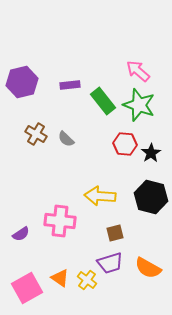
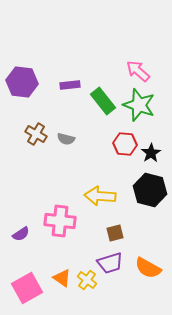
purple hexagon: rotated 20 degrees clockwise
gray semicircle: rotated 30 degrees counterclockwise
black hexagon: moved 1 px left, 7 px up
orange triangle: moved 2 px right
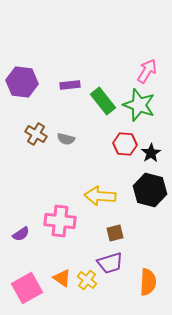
pink arrow: moved 9 px right; rotated 80 degrees clockwise
orange semicircle: moved 14 px down; rotated 116 degrees counterclockwise
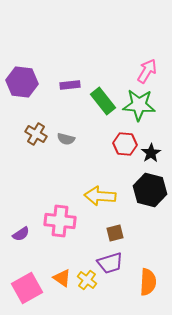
green star: rotated 16 degrees counterclockwise
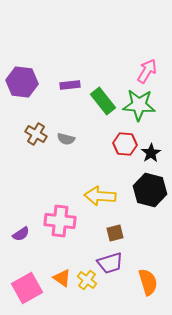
orange semicircle: rotated 20 degrees counterclockwise
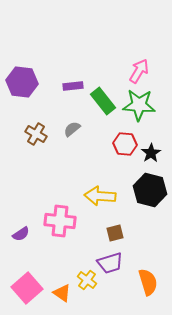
pink arrow: moved 8 px left
purple rectangle: moved 3 px right, 1 px down
gray semicircle: moved 6 px right, 10 px up; rotated 126 degrees clockwise
orange triangle: moved 15 px down
pink square: rotated 12 degrees counterclockwise
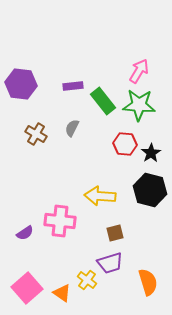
purple hexagon: moved 1 px left, 2 px down
gray semicircle: moved 1 px up; rotated 24 degrees counterclockwise
purple semicircle: moved 4 px right, 1 px up
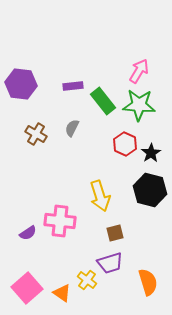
red hexagon: rotated 20 degrees clockwise
yellow arrow: rotated 112 degrees counterclockwise
purple semicircle: moved 3 px right
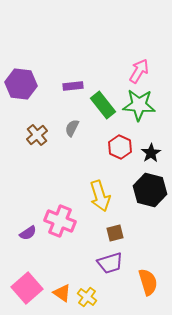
green rectangle: moved 4 px down
brown cross: moved 1 px right, 1 px down; rotated 20 degrees clockwise
red hexagon: moved 5 px left, 3 px down
pink cross: rotated 16 degrees clockwise
yellow cross: moved 17 px down
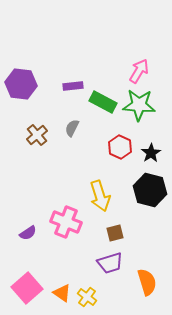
green rectangle: moved 3 px up; rotated 24 degrees counterclockwise
pink cross: moved 6 px right, 1 px down
orange semicircle: moved 1 px left
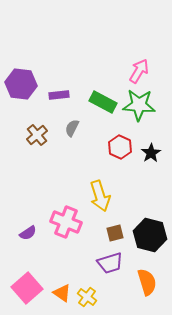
purple rectangle: moved 14 px left, 9 px down
black hexagon: moved 45 px down
